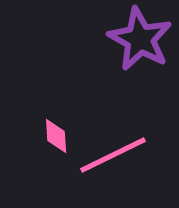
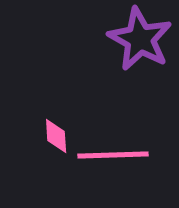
pink line: rotated 24 degrees clockwise
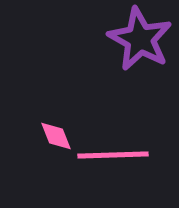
pink diamond: rotated 18 degrees counterclockwise
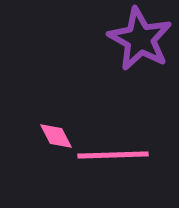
pink diamond: rotated 6 degrees counterclockwise
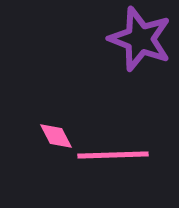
purple star: rotated 8 degrees counterclockwise
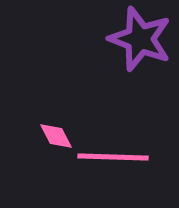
pink line: moved 2 px down; rotated 4 degrees clockwise
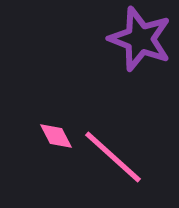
pink line: rotated 40 degrees clockwise
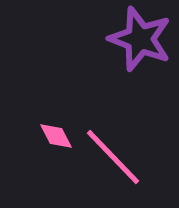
pink line: rotated 4 degrees clockwise
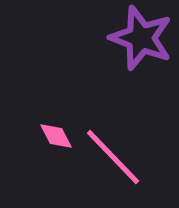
purple star: moved 1 px right, 1 px up
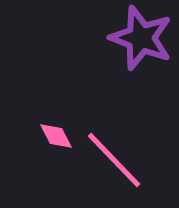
pink line: moved 1 px right, 3 px down
